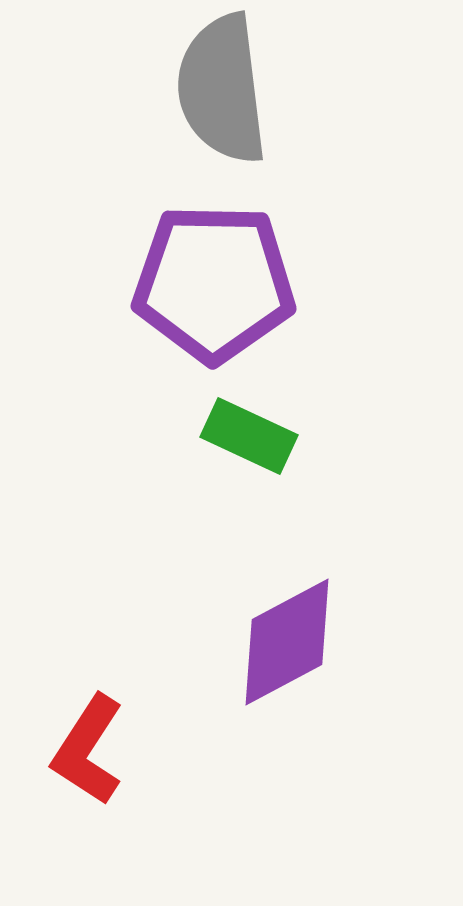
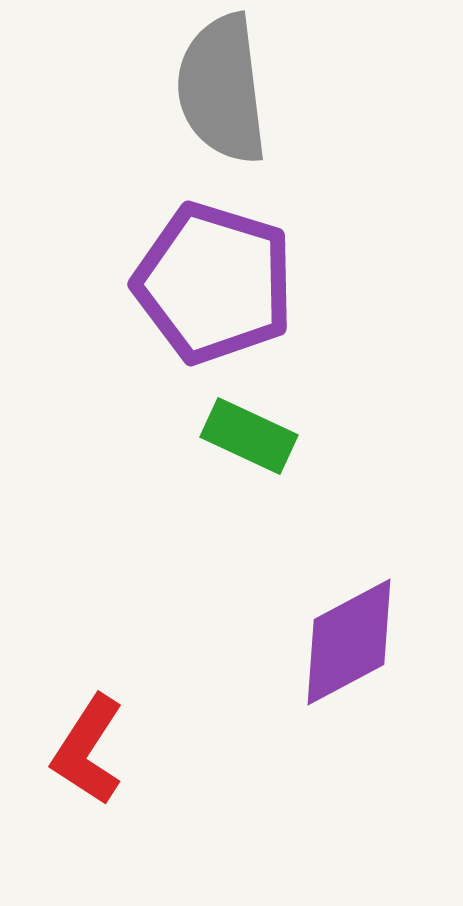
purple pentagon: rotated 16 degrees clockwise
purple diamond: moved 62 px right
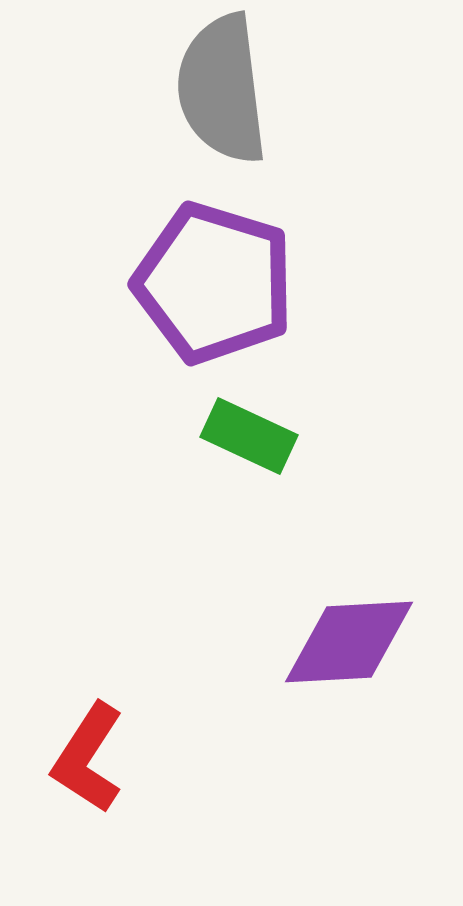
purple diamond: rotated 25 degrees clockwise
red L-shape: moved 8 px down
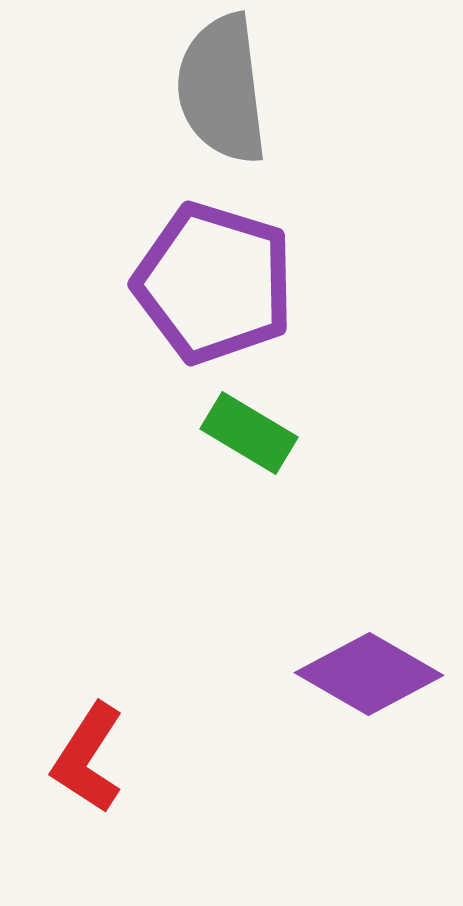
green rectangle: moved 3 px up; rotated 6 degrees clockwise
purple diamond: moved 20 px right, 32 px down; rotated 33 degrees clockwise
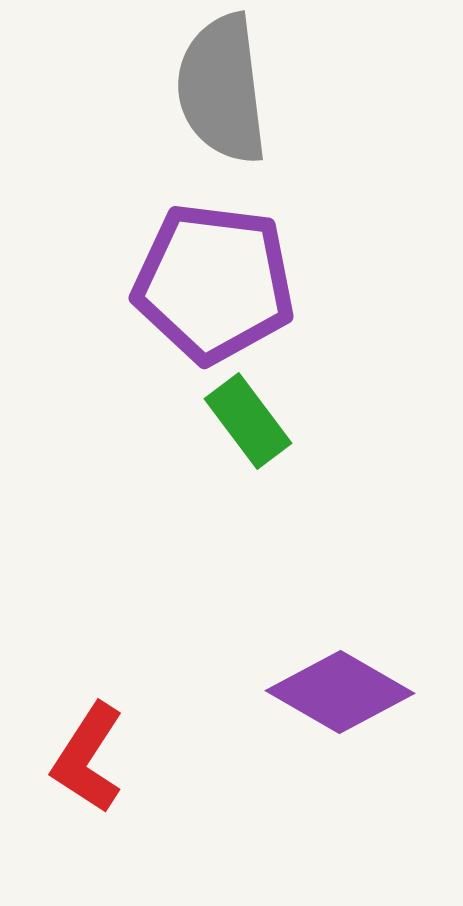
purple pentagon: rotated 10 degrees counterclockwise
green rectangle: moved 1 px left, 12 px up; rotated 22 degrees clockwise
purple diamond: moved 29 px left, 18 px down
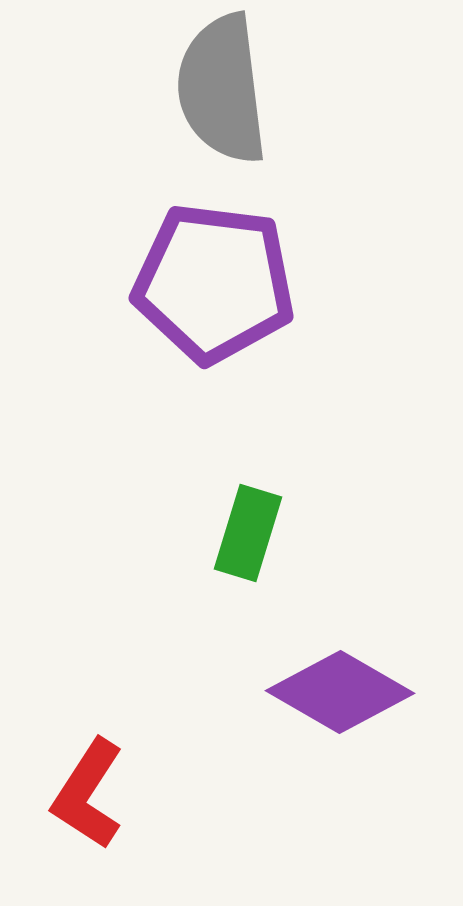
green rectangle: moved 112 px down; rotated 54 degrees clockwise
red L-shape: moved 36 px down
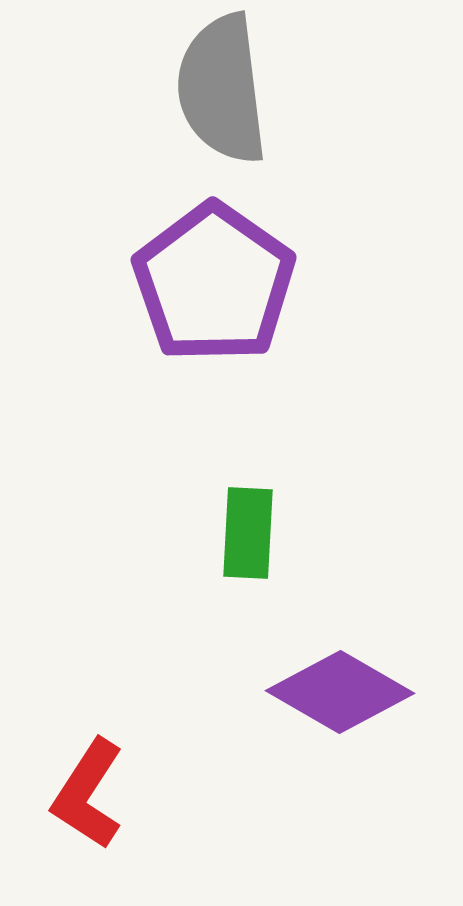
purple pentagon: rotated 28 degrees clockwise
green rectangle: rotated 14 degrees counterclockwise
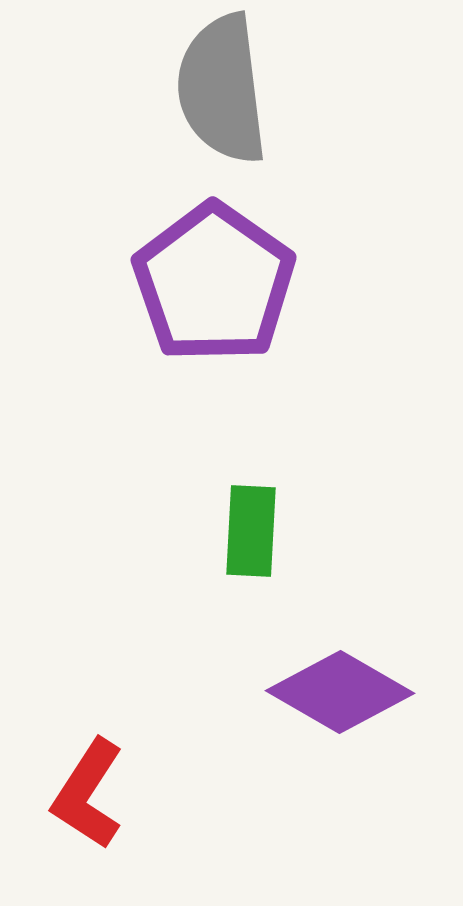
green rectangle: moved 3 px right, 2 px up
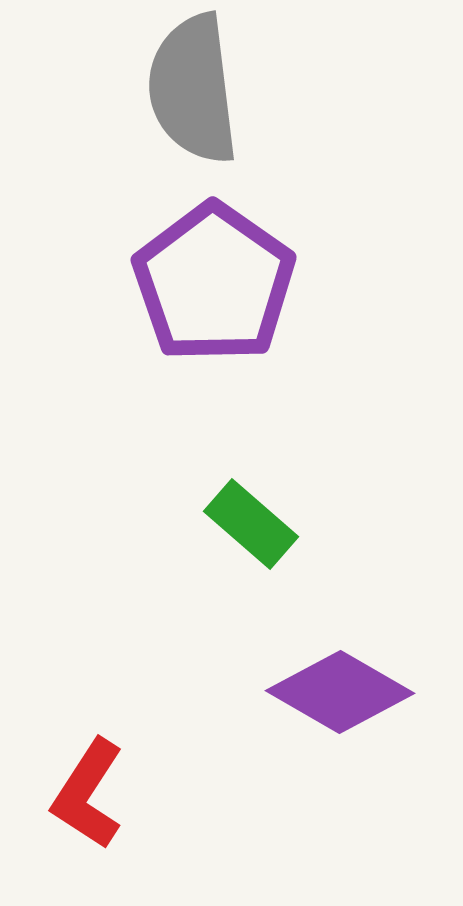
gray semicircle: moved 29 px left
green rectangle: moved 7 px up; rotated 52 degrees counterclockwise
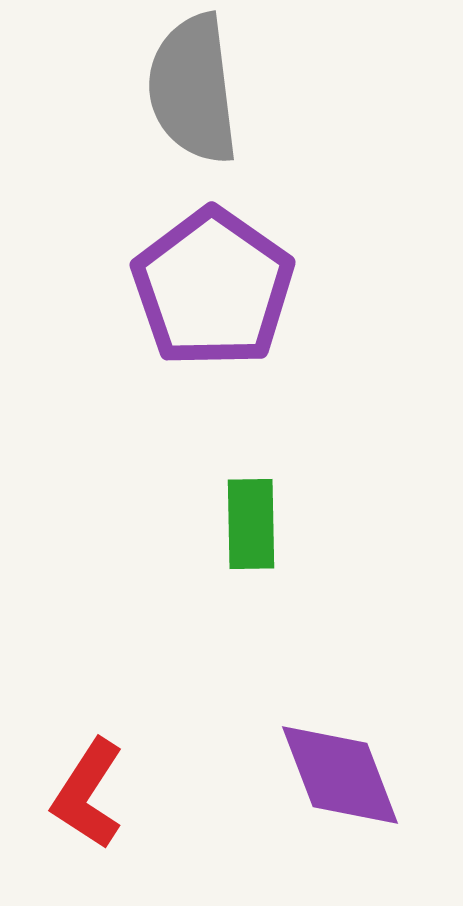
purple pentagon: moved 1 px left, 5 px down
green rectangle: rotated 48 degrees clockwise
purple diamond: moved 83 px down; rotated 39 degrees clockwise
